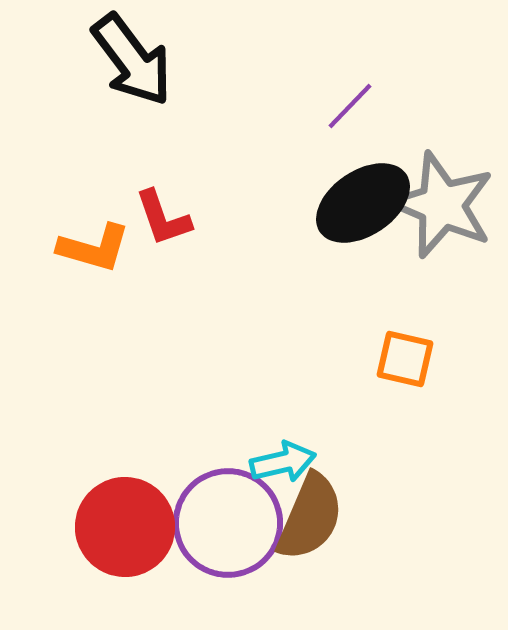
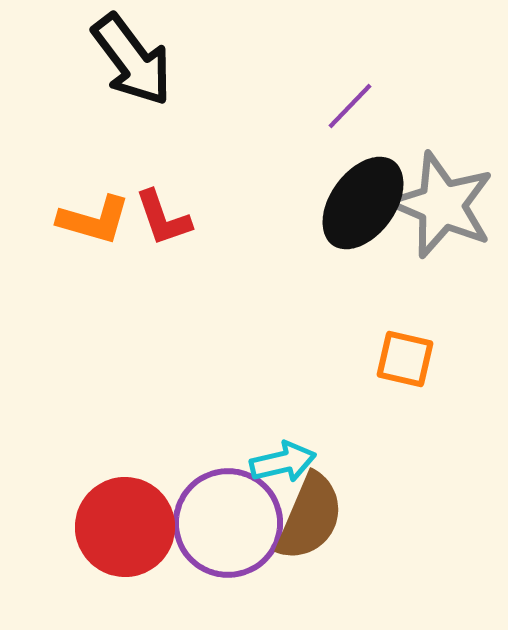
black ellipse: rotated 20 degrees counterclockwise
orange L-shape: moved 28 px up
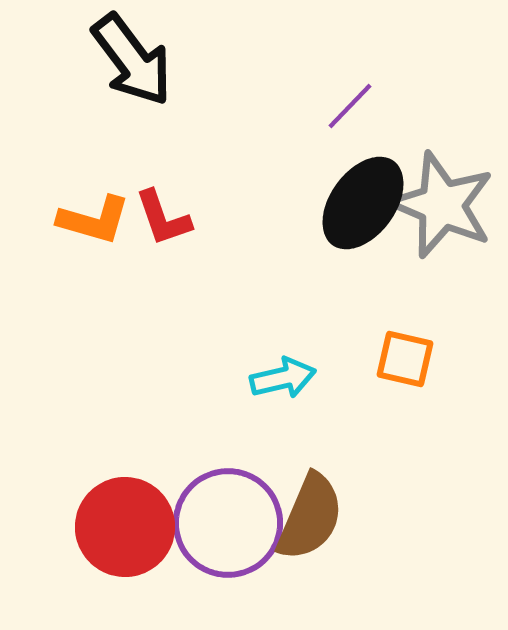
cyan arrow: moved 84 px up
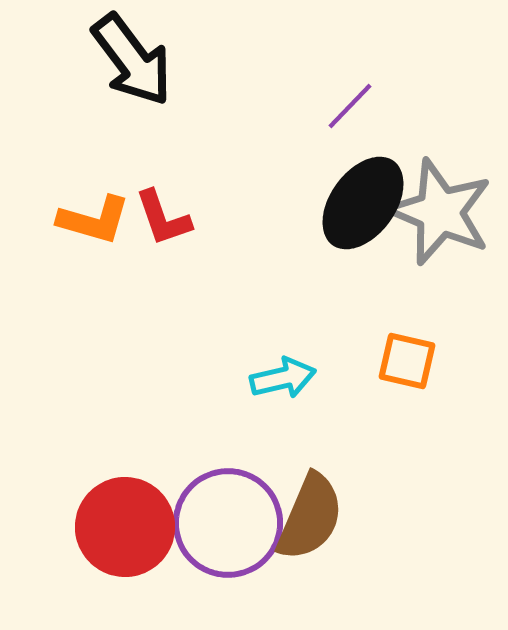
gray star: moved 2 px left, 7 px down
orange square: moved 2 px right, 2 px down
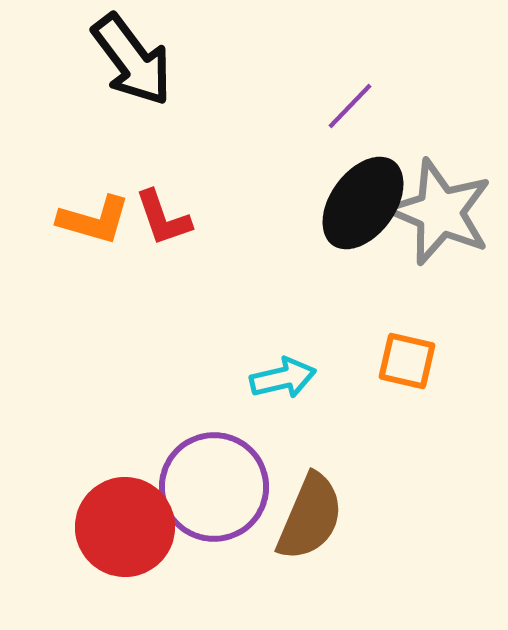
purple circle: moved 14 px left, 36 px up
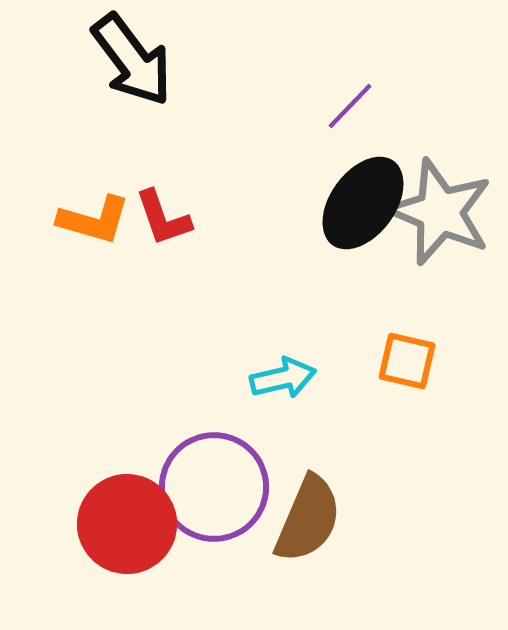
brown semicircle: moved 2 px left, 2 px down
red circle: moved 2 px right, 3 px up
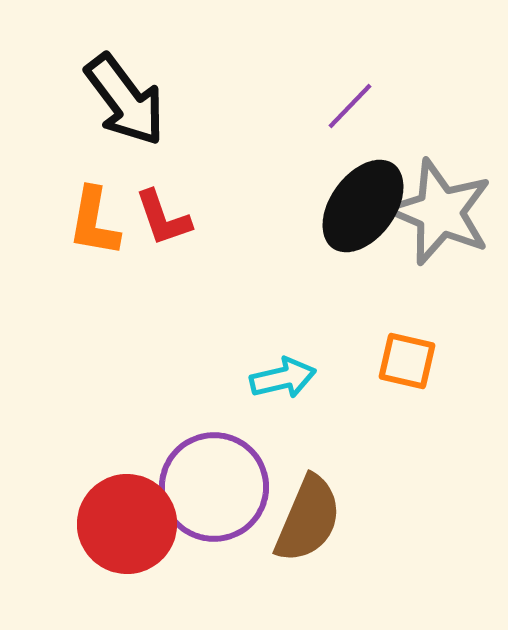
black arrow: moved 7 px left, 40 px down
black ellipse: moved 3 px down
orange L-shape: moved 2 px down; rotated 84 degrees clockwise
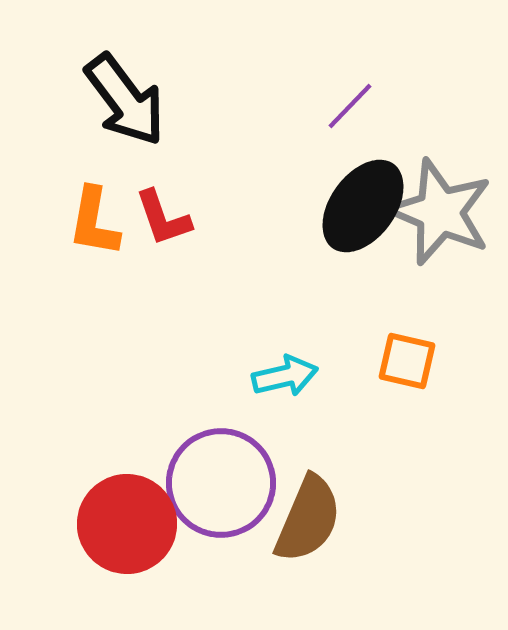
cyan arrow: moved 2 px right, 2 px up
purple circle: moved 7 px right, 4 px up
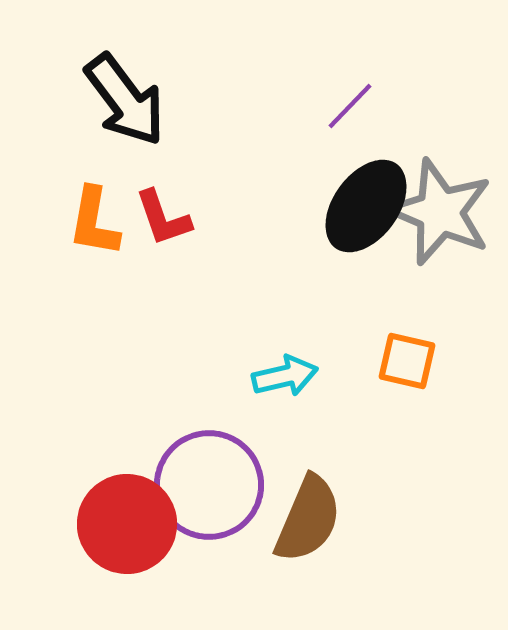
black ellipse: moved 3 px right
purple circle: moved 12 px left, 2 px down
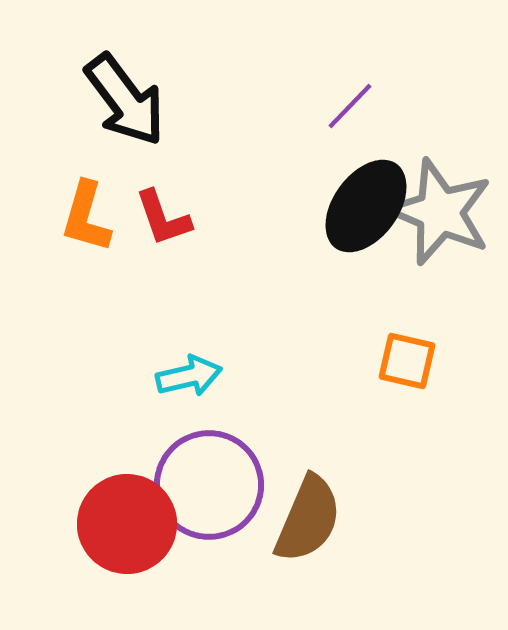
orange L-shape: moved 8 px left, 5 px up; rotated 6 degrees clockwise
cyan arrow: moved 96 px left
